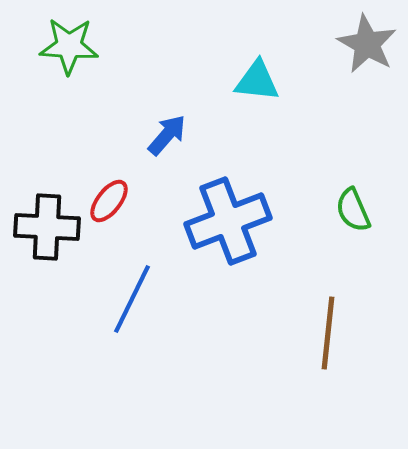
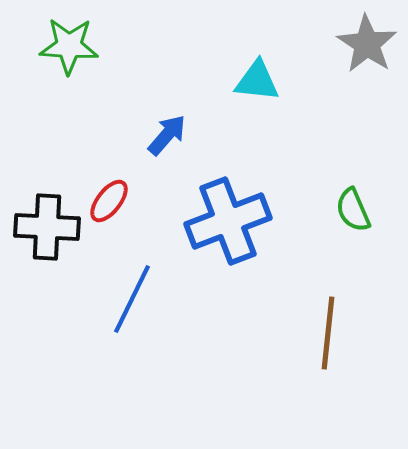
gray star: rotated 4 degrees clockwise
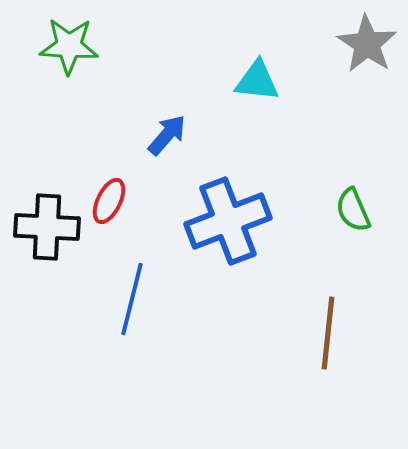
red ellipse: rotated 12 degrees counterclockwise
blue line: rotated 12 degrees counterclockwise
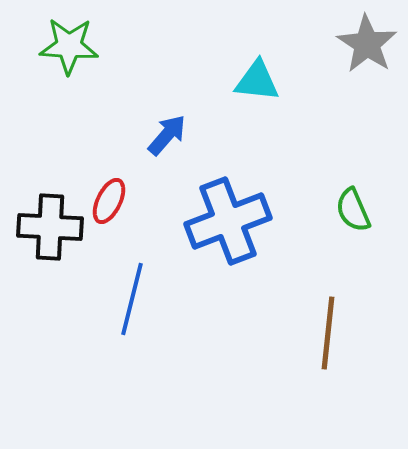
black cross: moved 3 px right
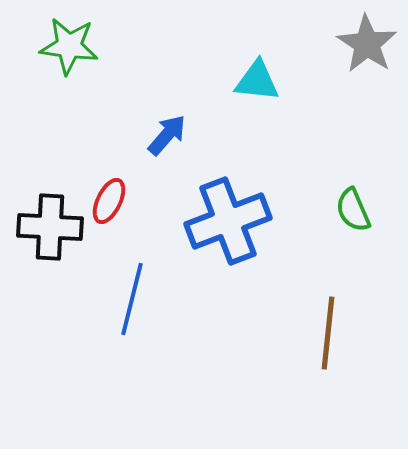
green star: rotated 4 degrees clockwise
